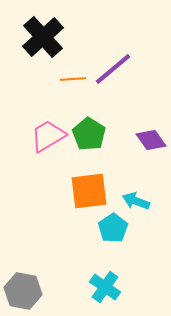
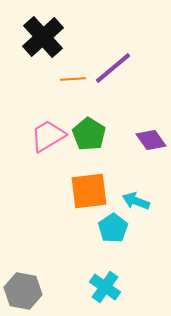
purple line: moved 1 px up
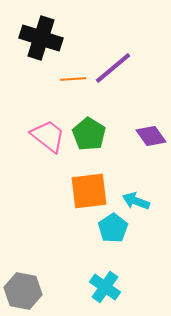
black cross: moved 2 px left, 1 px down; rotated 30 degrees counterclockwise
pink trapezoid: rotated 69 degrees clockwise
purple diamond: moved 4 px up
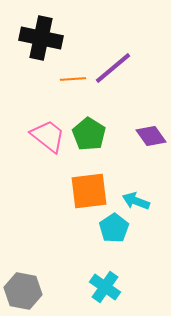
black cross: rotated 6 degrees counterclockwise
cyan pentagon: moved 1 px right
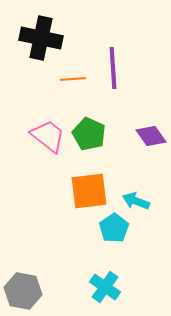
purple line: rotated 54 degrees counterclockwise
green pentagon: rotated 8 degrees counterclockwise
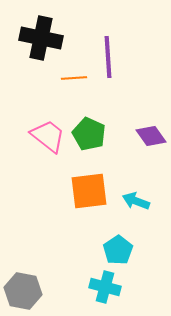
purple line: moved 5 px left, 11 px up
orange line: moved 1 px right, 1 px up
cyan pentagon: moved 4 px right, 22 px down
cyan cross: rotated 20 degrees counterclockwise
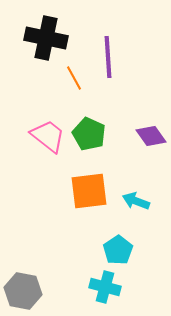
black cross: moved 5 px right
orange line: rotated 65 degrees clockwise
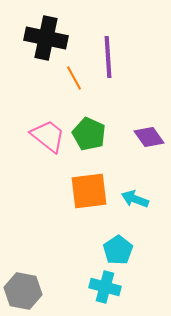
purple diamond: moved 2 px left, 1 px down
cyan arrow: moved 1 px left, 2 px up
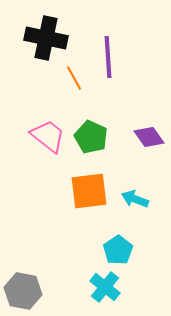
green pentagon: moved 2 px right, 3 px down
cyan cross: rotated 24 degrees clockwise
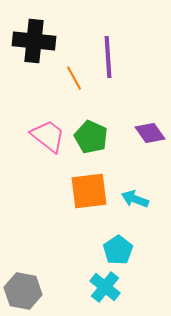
black cross: moved 12 px left, 3 px down; rotated 6 degrees counterclockwise
purple diamond: moved 1 px right, 4 px up
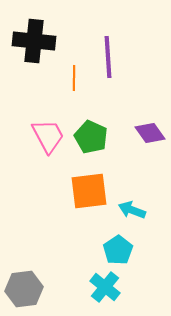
orange line: rotated 30 degrees clockwise
pink trapezoid: rotated 24 degrees clockwise
cyan arrow: moved 3 px left, 11 px down
gray hexagon: moved 1 px right, 2 px up; rotated 18 degrees counterclockwise
